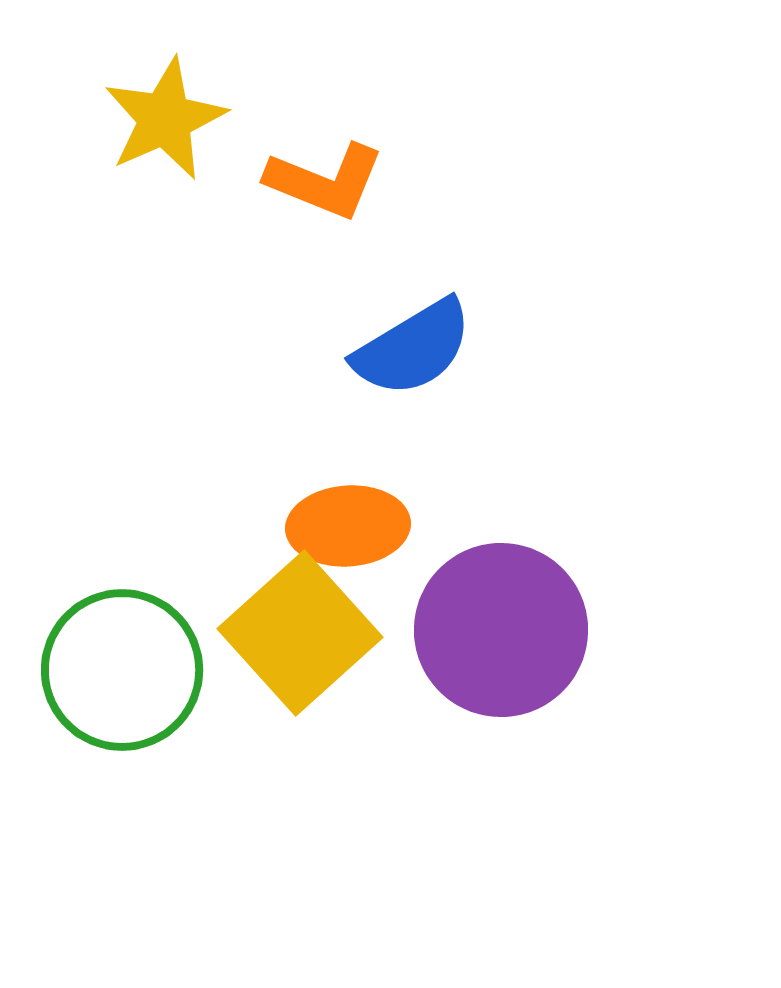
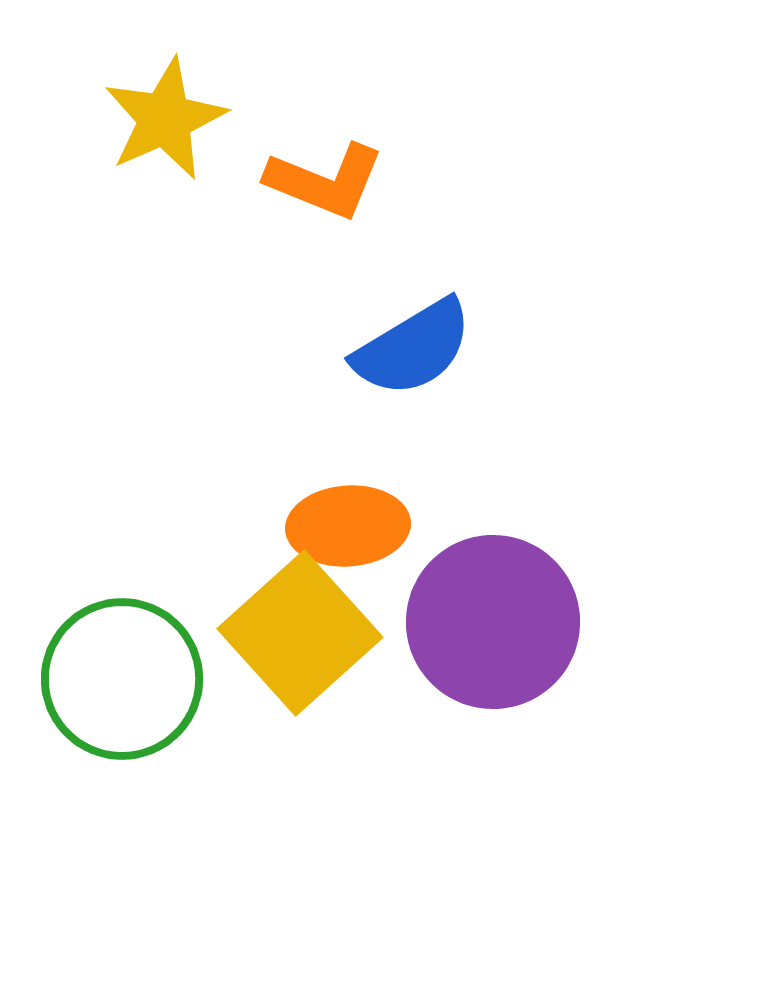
purple circle: moved 8 px left, 8 px up
green circle: moved 9 px down
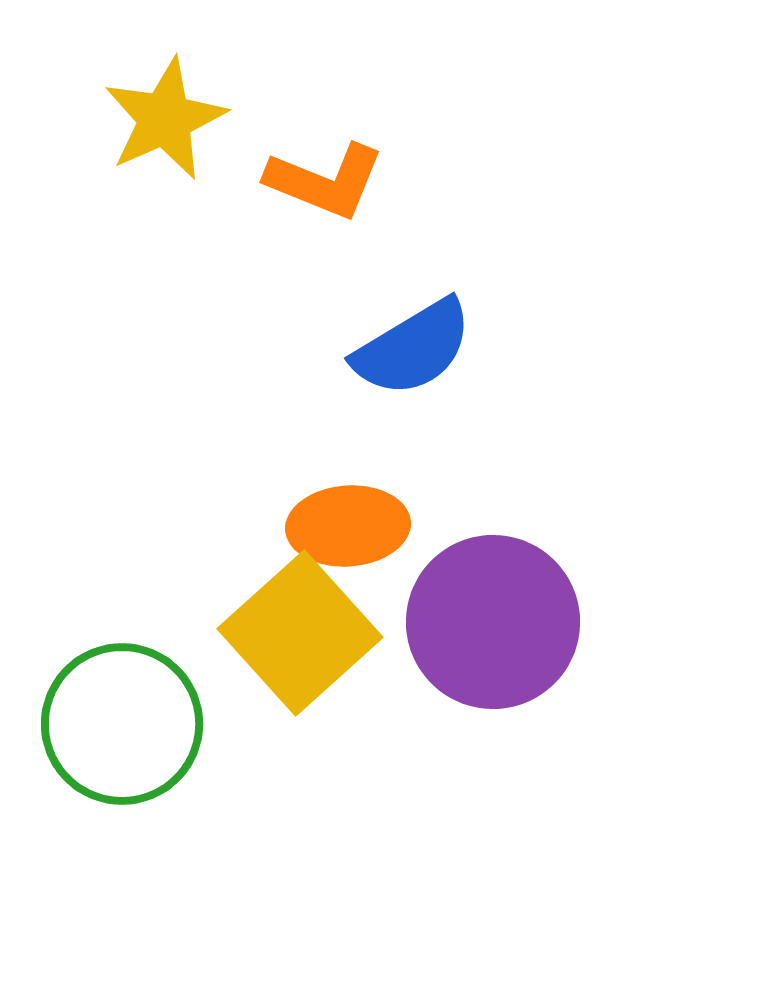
green circle: moved 45 px down
